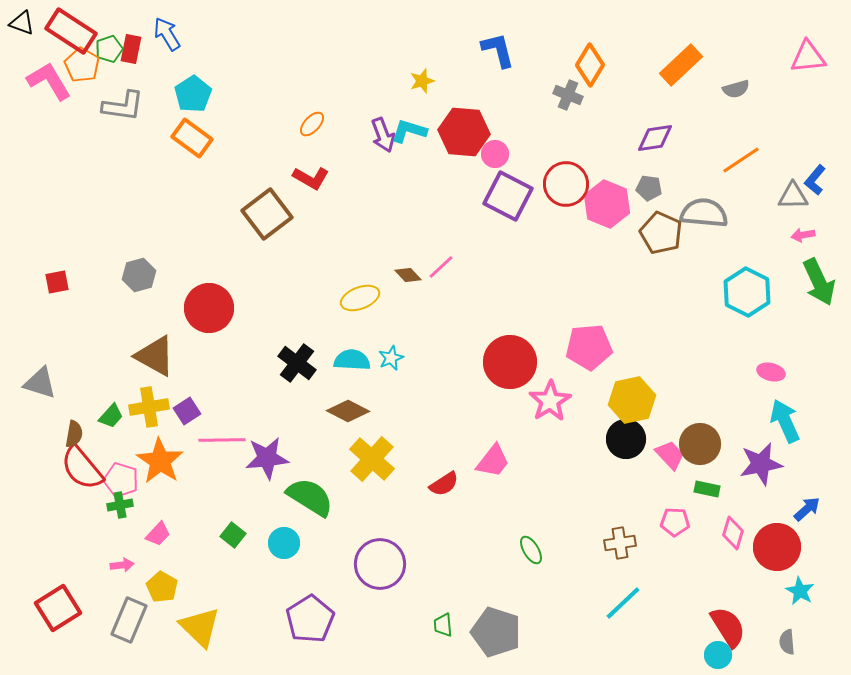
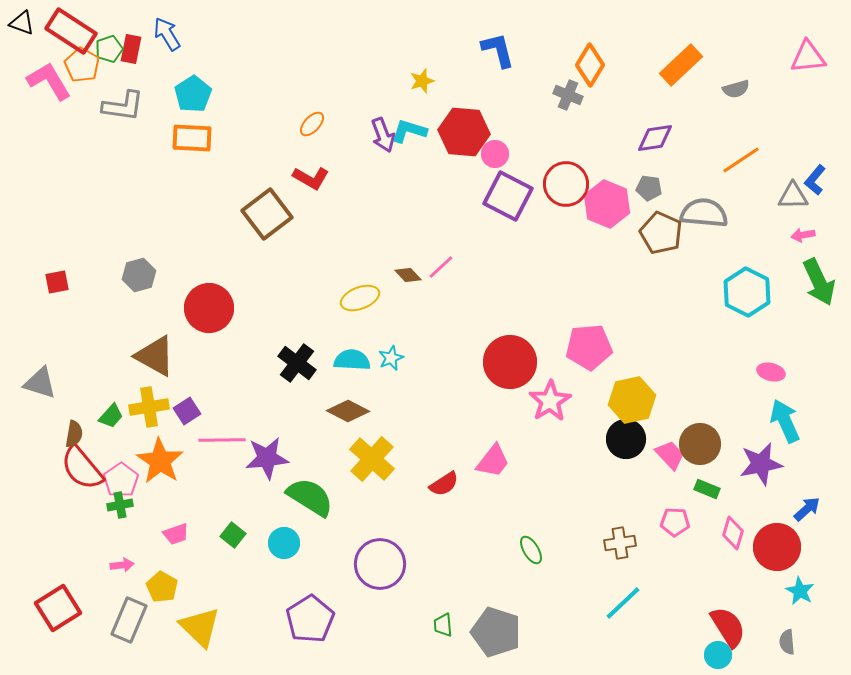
orange rectangle at (192, 138): rotated 33 degrees counterclockwise
pink pentagon at (121, 480): rotated 20 degrees clockwise
green rectangle at (707, 489): rotated 10 degrees clockwise
pink trapezoid at (158, 534): moved 18 px right; rotated 28 degrees clockwise
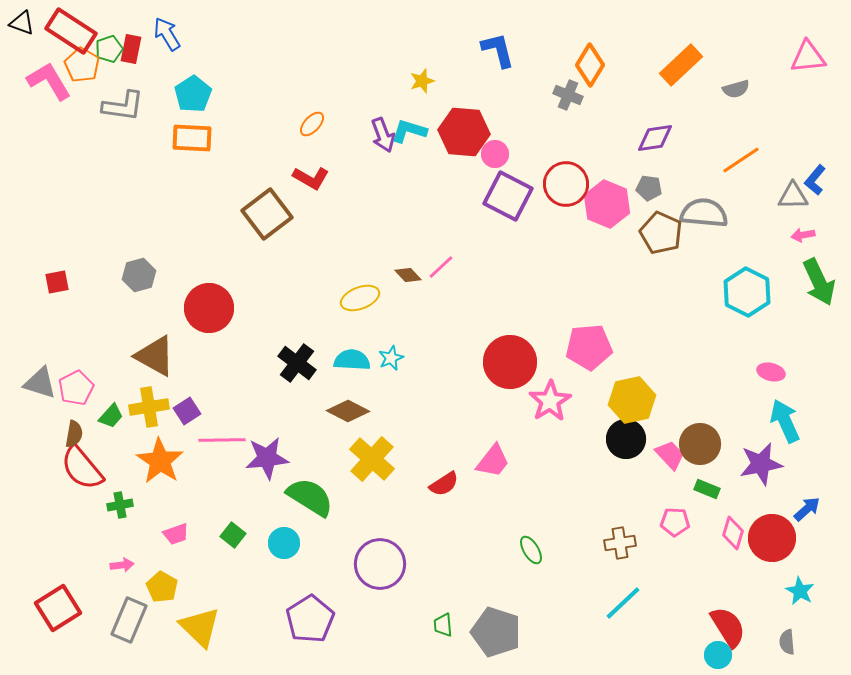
pink pentagon at (121, 480): moved 45 px left, 92 px up; rotated 8 degrees clockwise
red circle at (777, 547): moved 5 px left, 9 px up
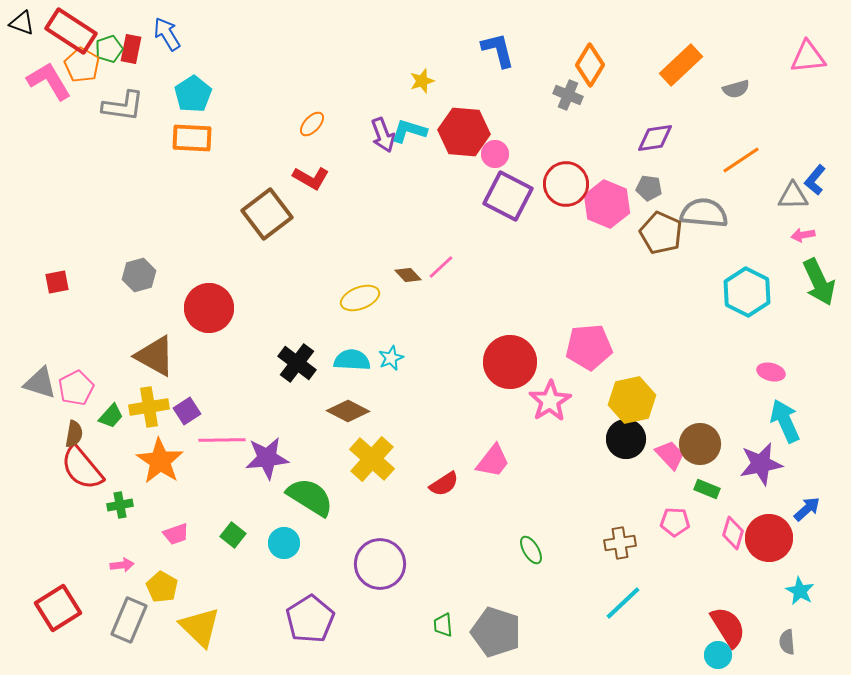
red circle at (772, 538): moved 3 px left
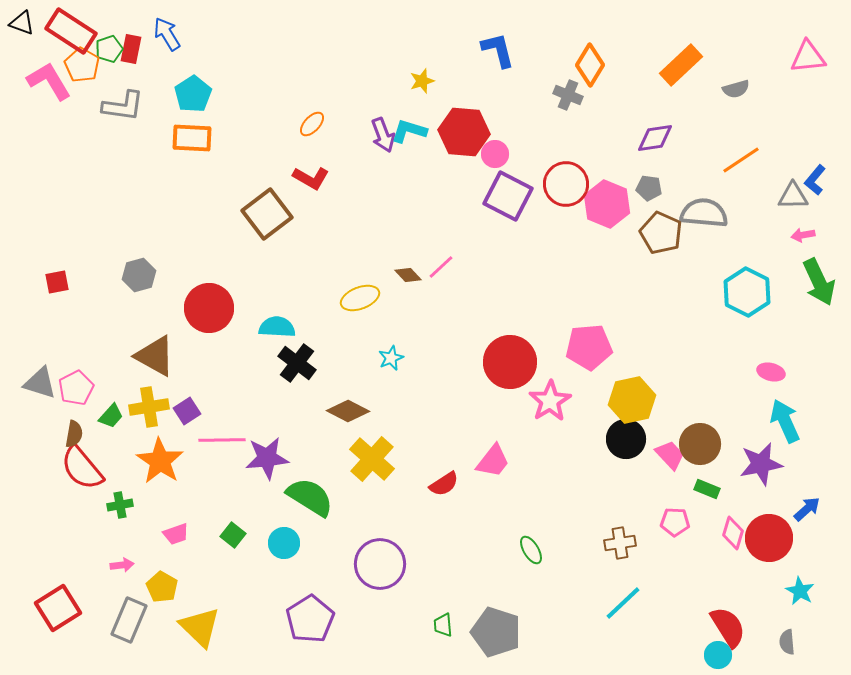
cyan semicircle at (352, 360): moved 75 px left, 33 px up
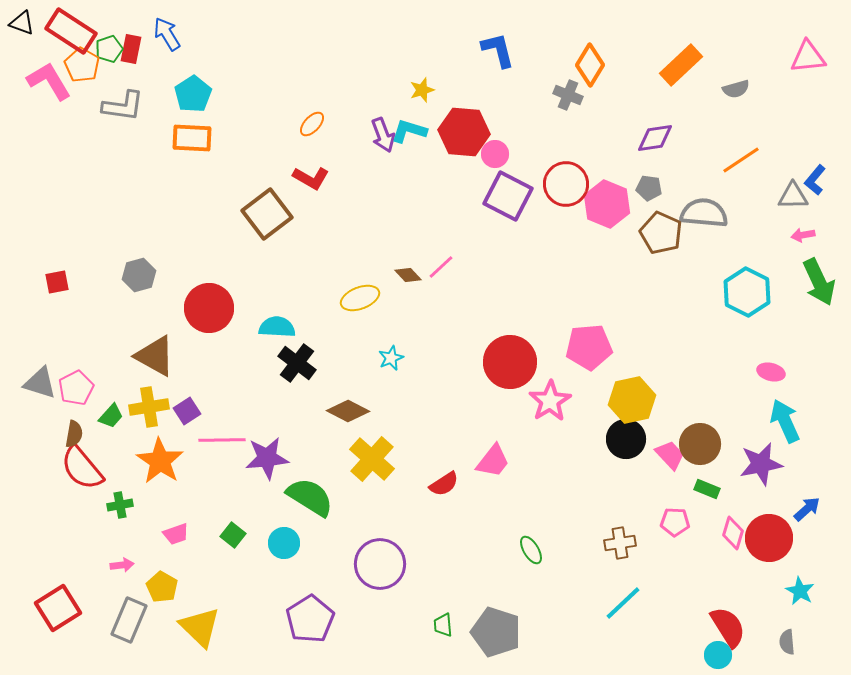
yellow star at (422, 81): moved 9 px down
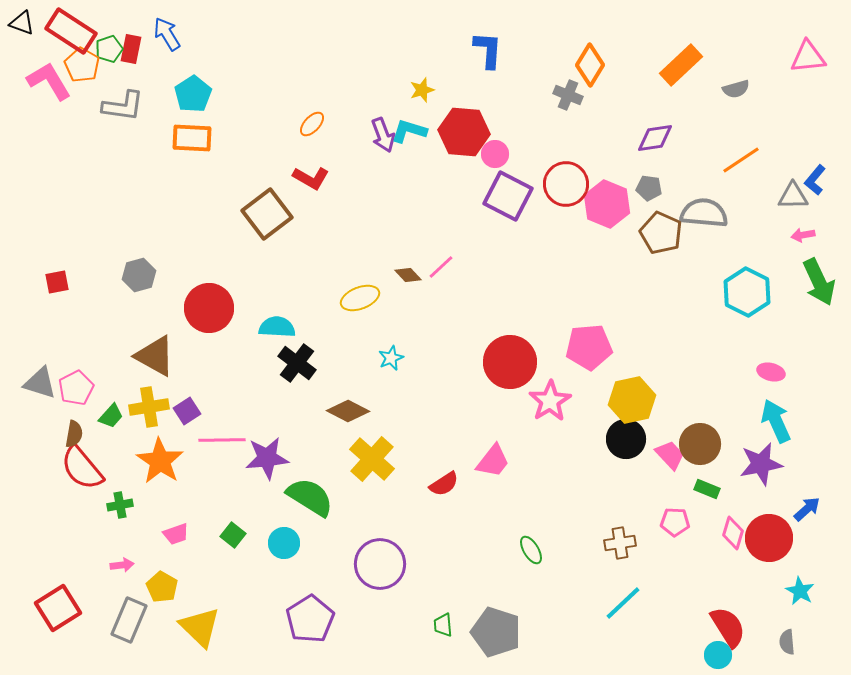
blue L-shape at (498, 50): moved 10 px left; rotated 18 degrees clockwise
cyan arrow at (785, 421): moved 9 px left
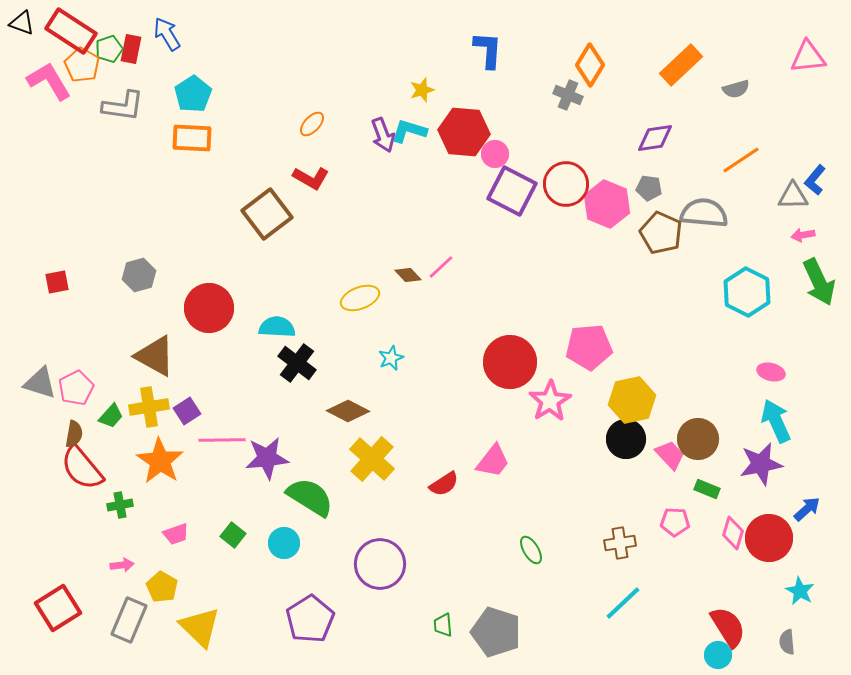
purple square at (508, 196): moved 4 px right, 5 px up
brown circle at (700, 444): moved 2 px left, 5 px up
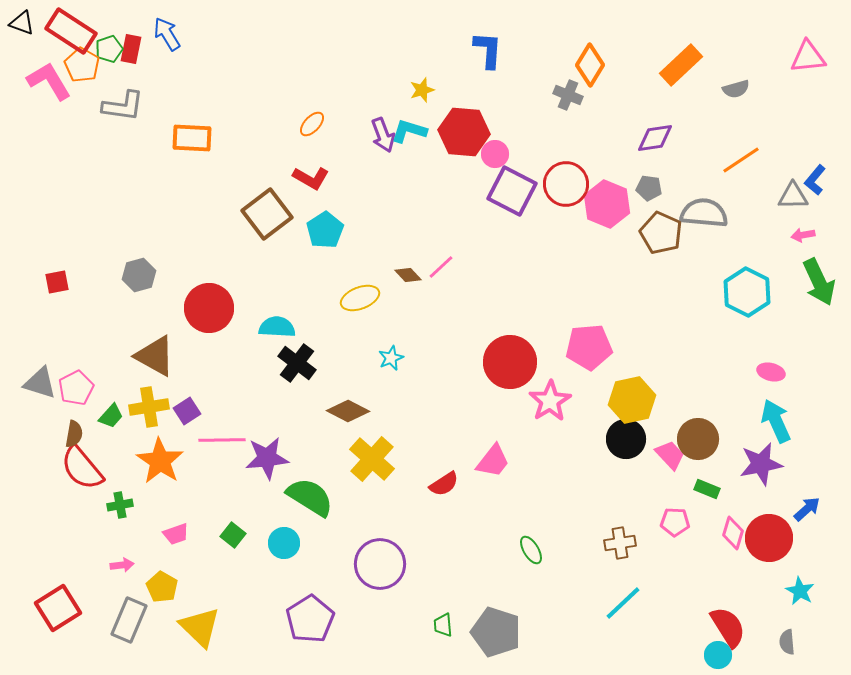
cyan pentagon at (193, 94): moved 132 px right, 136 px down
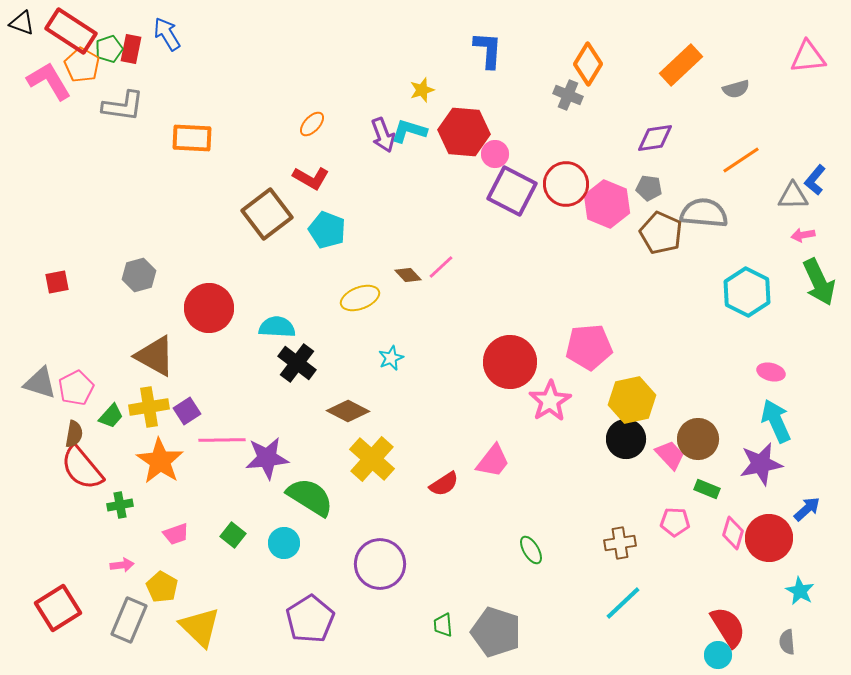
orange diamond at (590, 65): moved 2 px left, 1 px up
cyan pentagon at (325, 230): moved 2 px right; rotated 18 degrees counterclockwise
